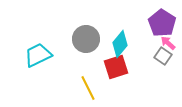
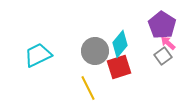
purple pentagon: moved 2 px down
gray circle: moved 9 px right, 12 px down
gray square: rotated 18 degrees clockwise
red square: moved 3 px right
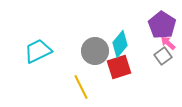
cyan trapezoid: moved 4 px up
yellow line: moved 7 px left, 1 px up
